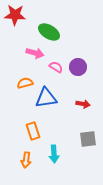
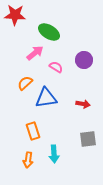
pink arrow: rotated 54 degrees counterclockwise
purple circle: moved 6 px right, 7 px up
orange semicircle: rotated 28 degrees counterclockwise
orange arrow: moved 2 px right
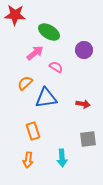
purple circle: moved 10 px up
cyan arrow: moved 8 px right, 4 px down
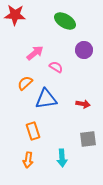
green ellipse: moved 16 px right, 11 px up
blue triangle: moved 1 px down
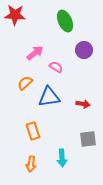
green ellipse: rotated 35 degrees clockwise
blue triangle: moved 3 px right, 2 px up
orange arrow: moved 3 px right, 4 px down
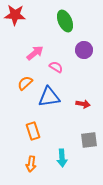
gray square: moved 1 px right, 1 px down
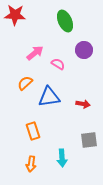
pink semicircle: moved 2 px right, 3 px up
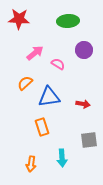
red star: moved 4 px right, 4 px down
green ellipse: moved 3 px right; rotated 70 degrees counterclockwise
orange rectangle: moved 9 px right, 4 px up
